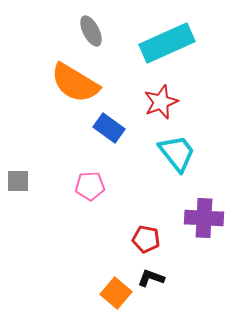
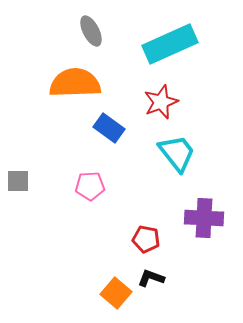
cyan rectangle: moved 3 px right, 1 px down
orange semicircle: rotated 147 degrees clockwise
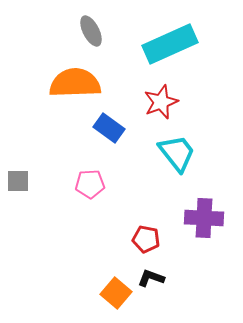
pink pentagon: moved 2 px up
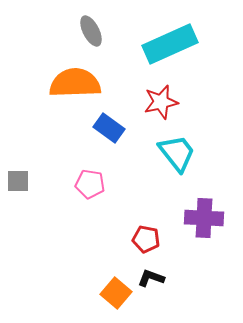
red star: rotated 8 degrees clockwise
pink pentagon: rotated 12 degrees clockwise
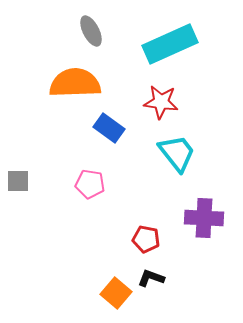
red star: rotated 20 degrees clockwise
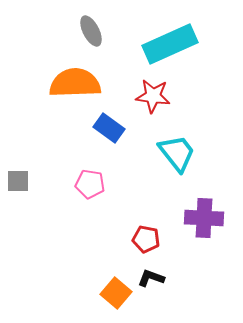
red star: moved 8 px left, 6 px up
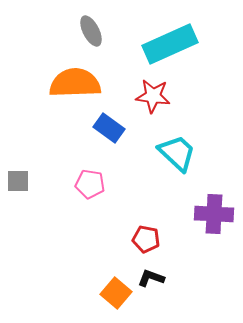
cyan trapezoid: rotated 9 degrees counterclockwise
purple cross: moved 10 px right, 4 px up
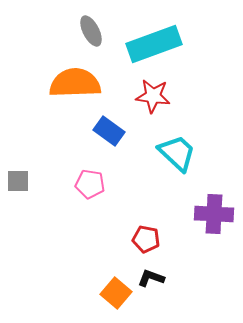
cyan rectangle: moved 16 px left; rotated 4 degrees clockwise
blue rectangle: moved 3 px down
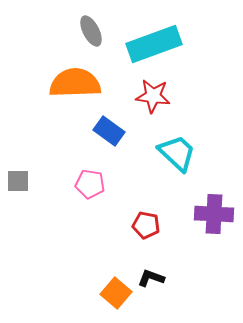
red pentagon: moved 14 px up
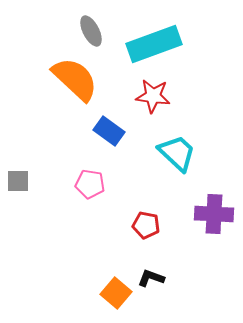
orange semicircle: moved 4 px up; rotated 45 degrees clockwise
